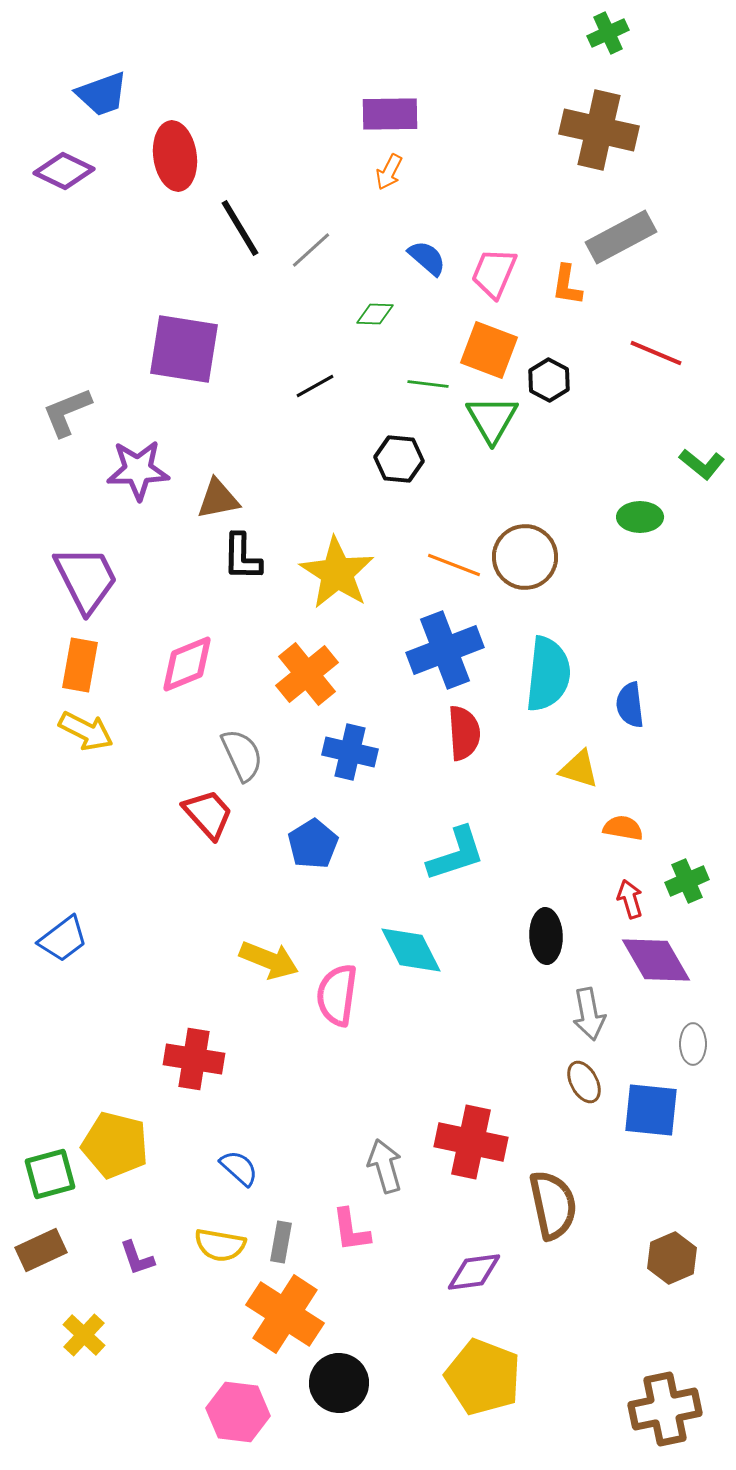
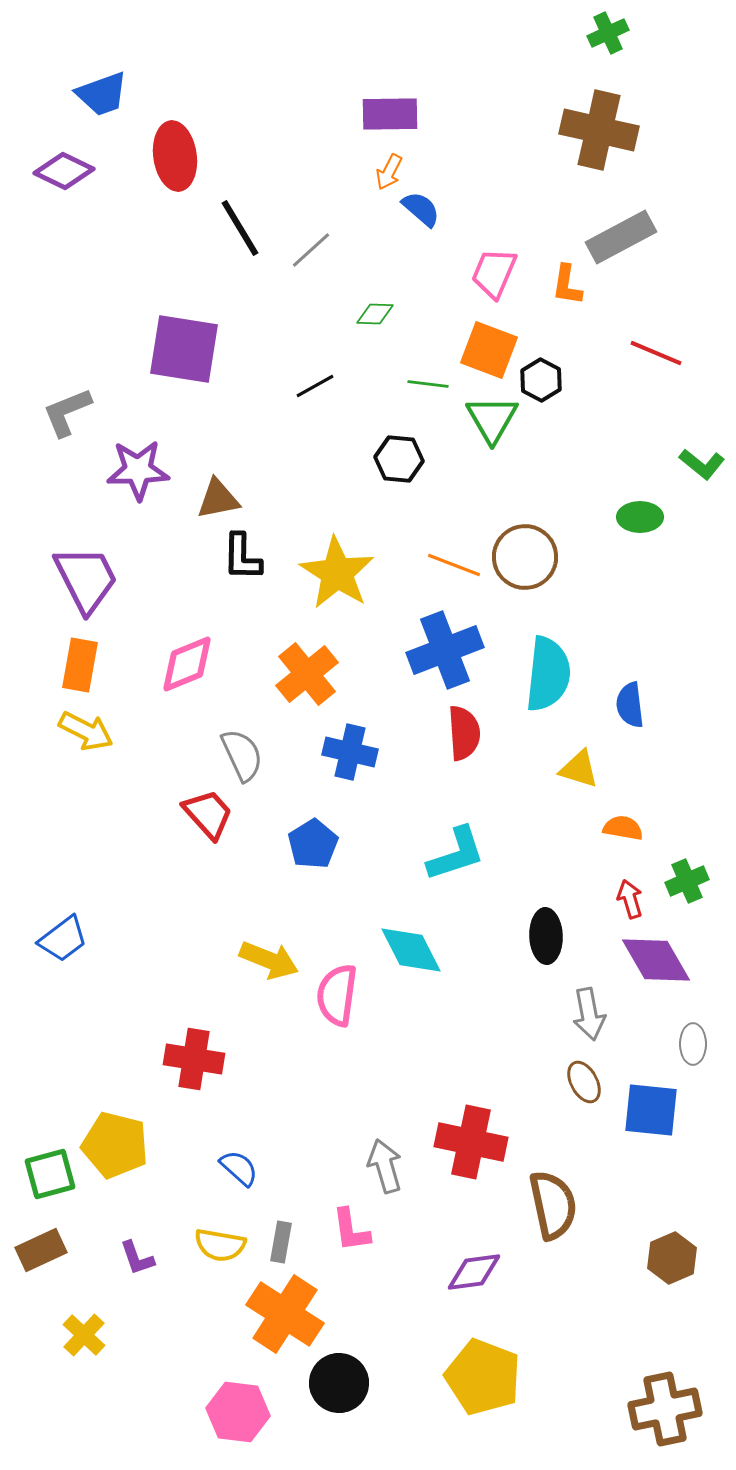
blue semicircle at (427, 258): moved 6 px left, 49 px up
black hexagon at (549, 380): moved 8 px left
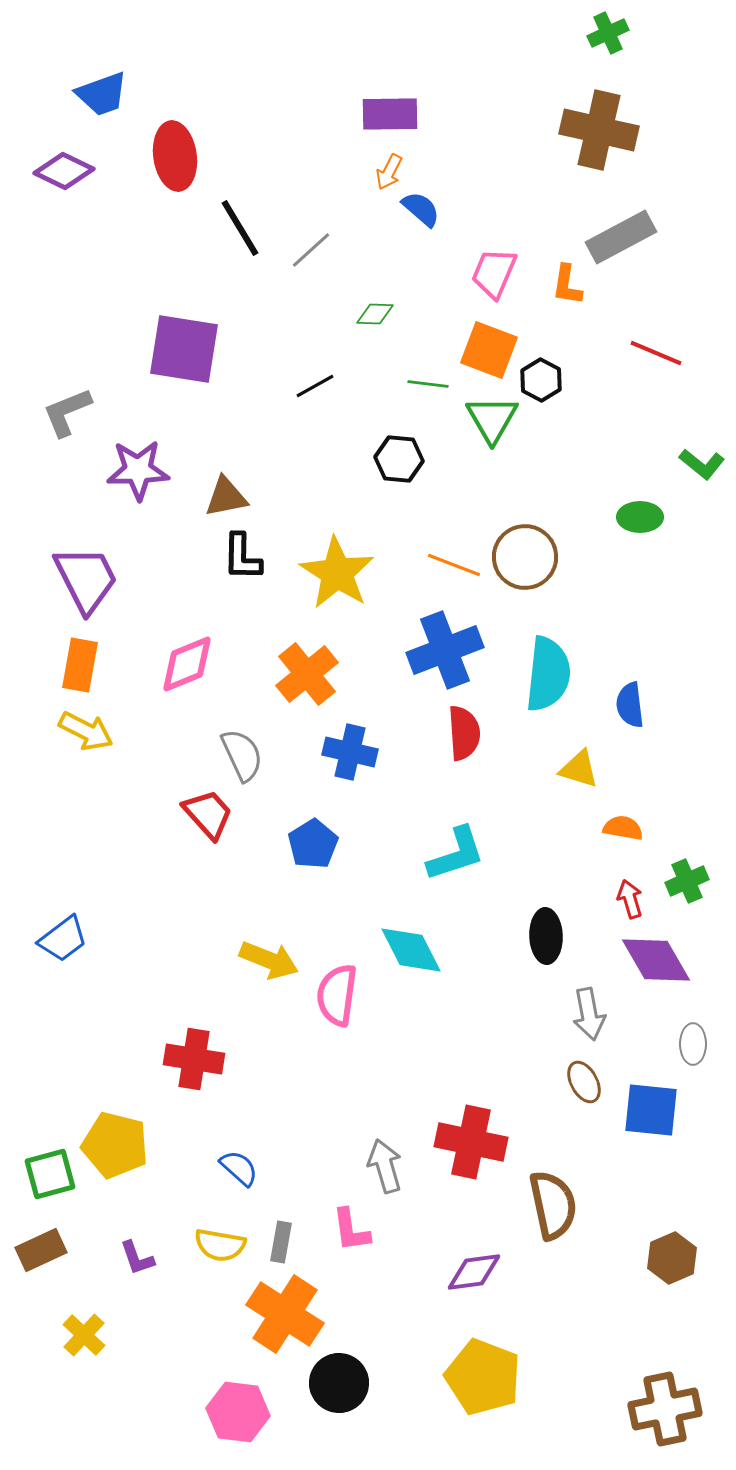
brown triangle at (218, 499): moved 8 px right, 2 px up
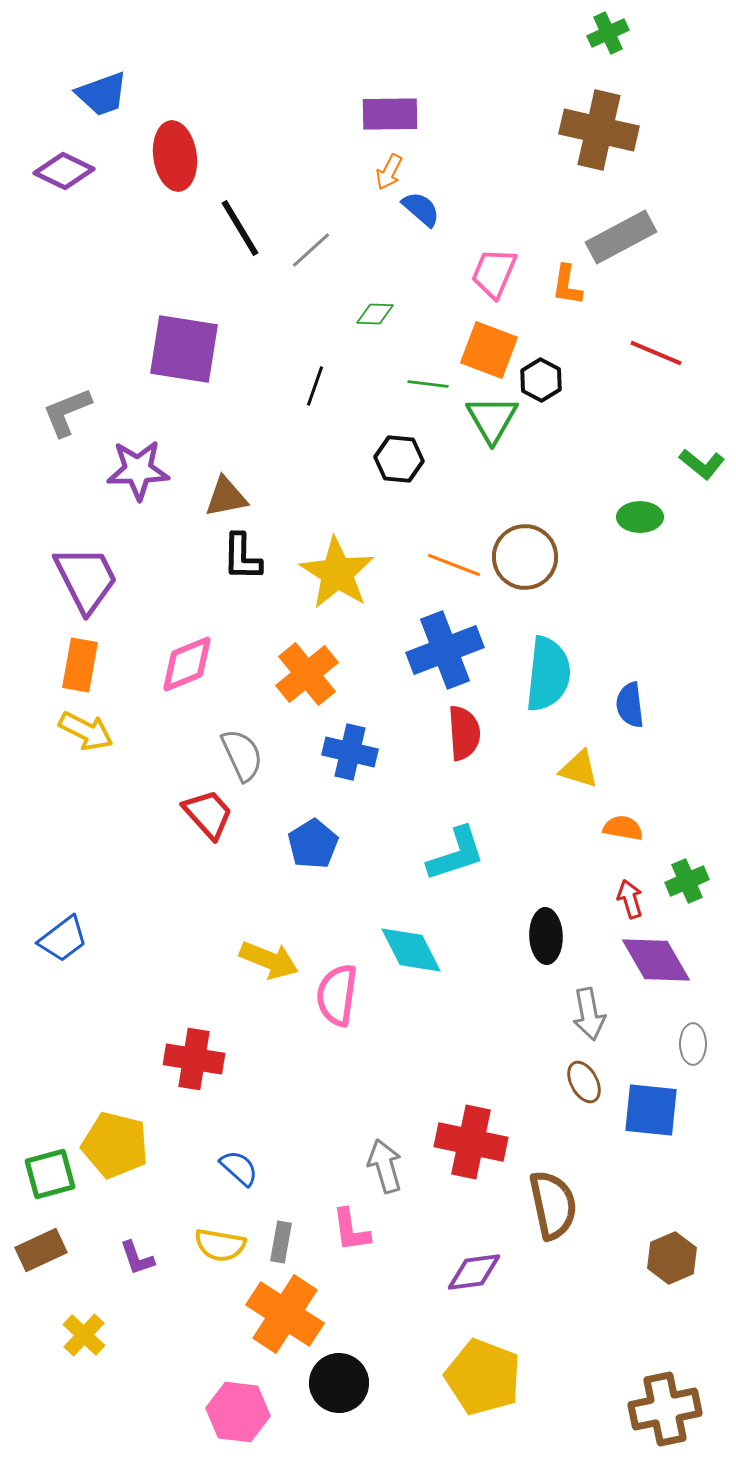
black line at (315, 386): rotated 42 degrees counterclockwise
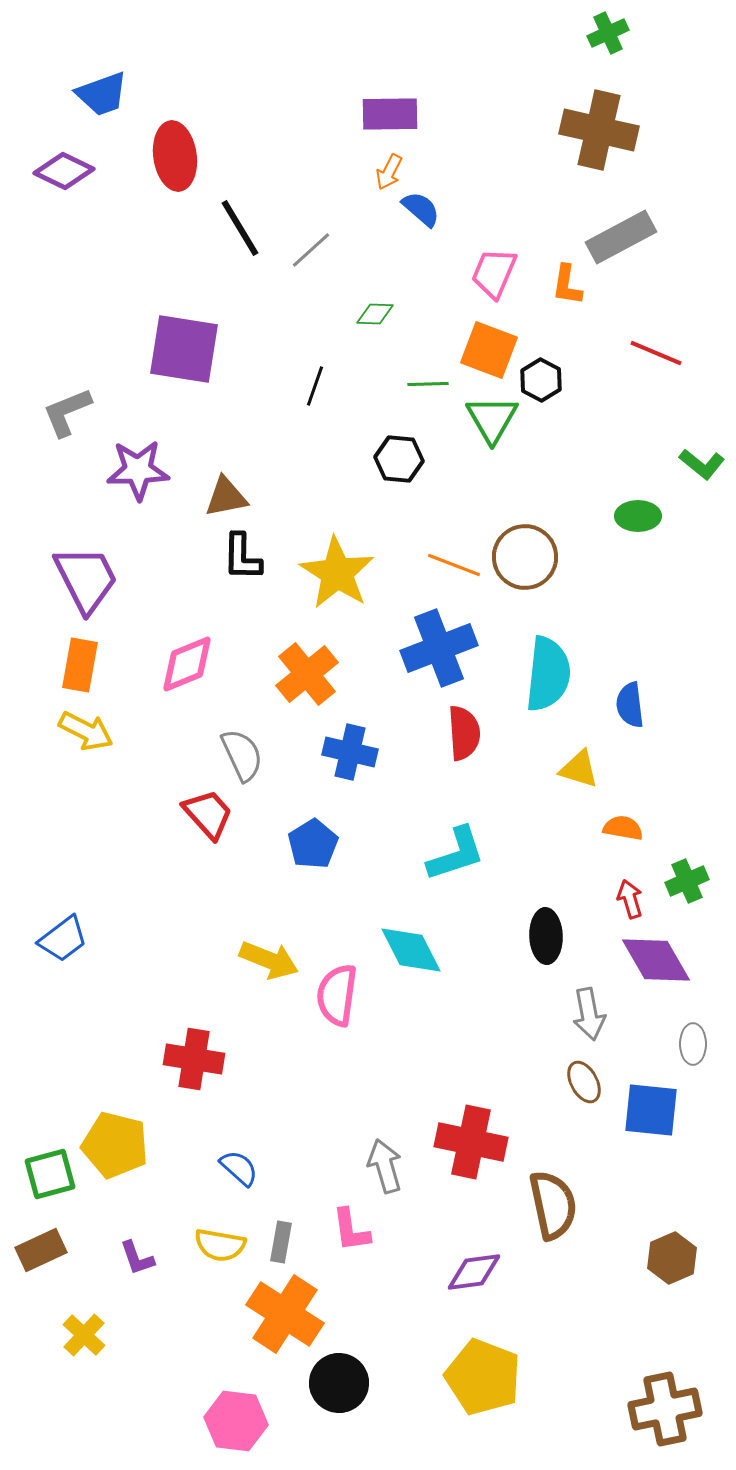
green line at (428, 384): rotated 9 degrees counterclockwise
green ellipse at (640, 517): moved 2 px left, 1 px up
blue cross at (445, 650): moved 6 px left, 2 px up
pink hexagon at (238, 1412): moved 2 px left, 9 px down
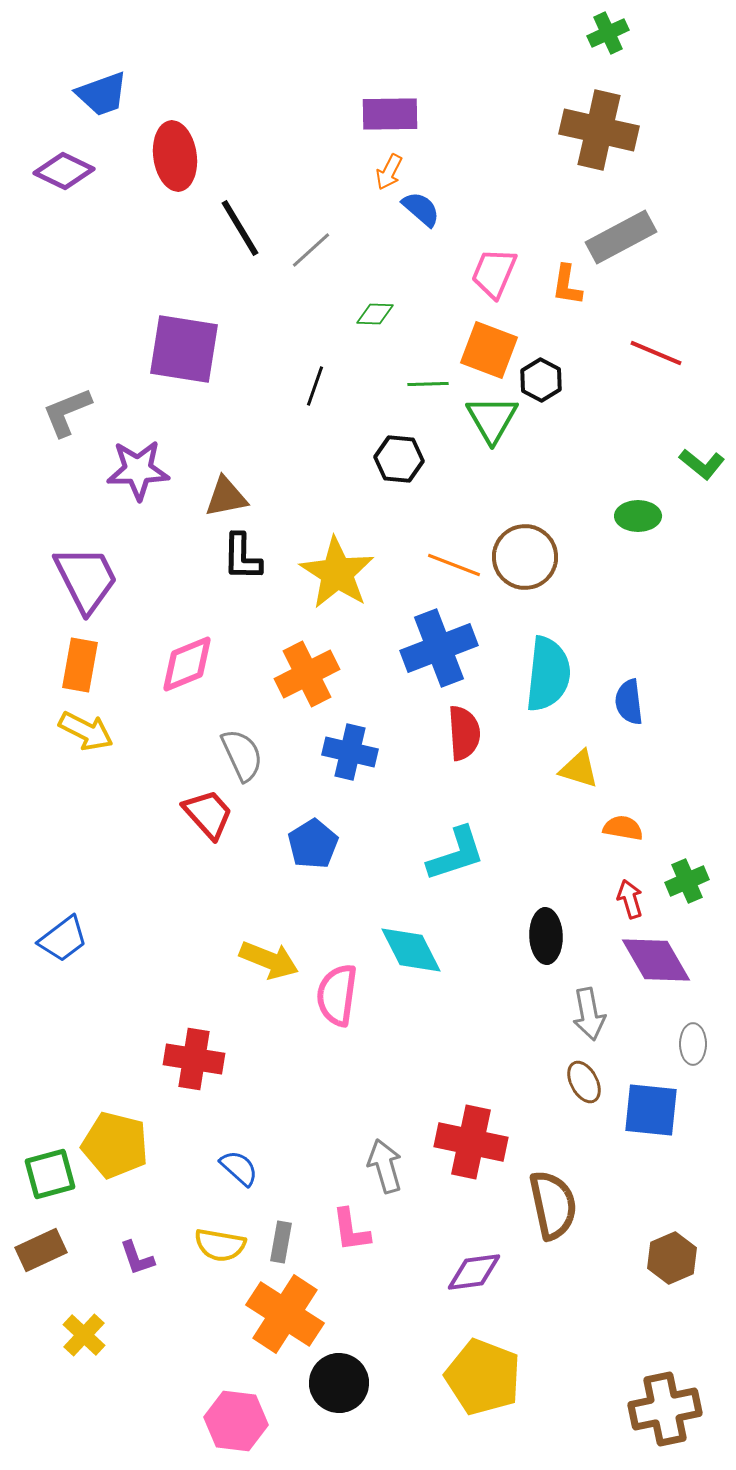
orange cross at (307, 674): rotated 12 degrees clockwise
blue semicircle at (630, 705): moved 1 px left, 3 px up
